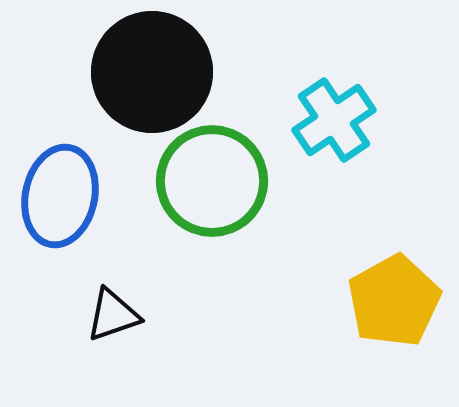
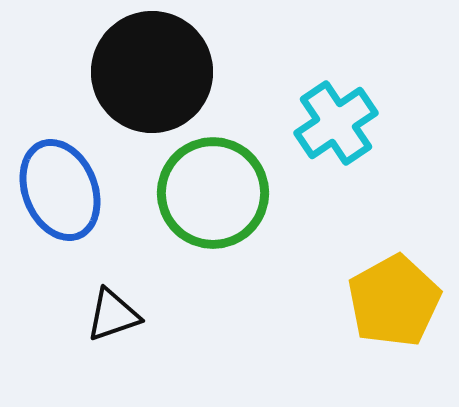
cyan cross: moved 2 px right, 3 px down
green circle: moved 1 px right, 12 px down
blue ellipse: moved 6 px up; rotated 34 degrees counterclockwise
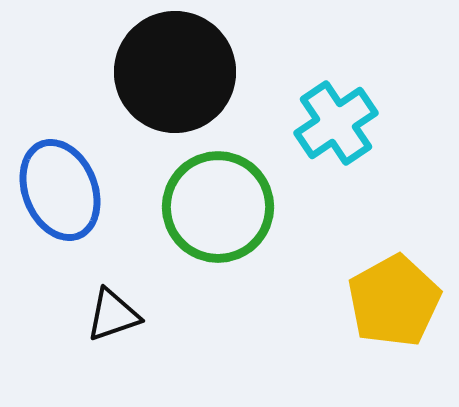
black circle: moved 23 px right
green circle: moved 5 px right, 14 px down
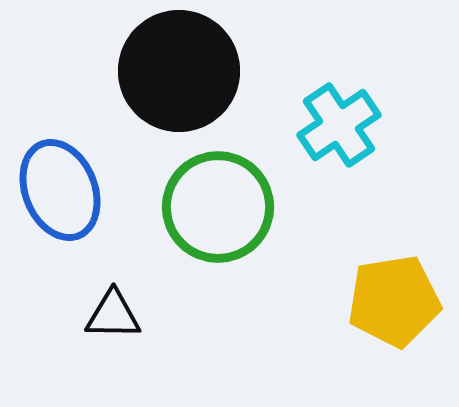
black circle: moved 4 px right, 1 px up
cyan cross: moved 3 px right, 2 px down
yellow pentagon: rotated 20 degrees clockwise
black triangle: rotated 20 degrees clockwise
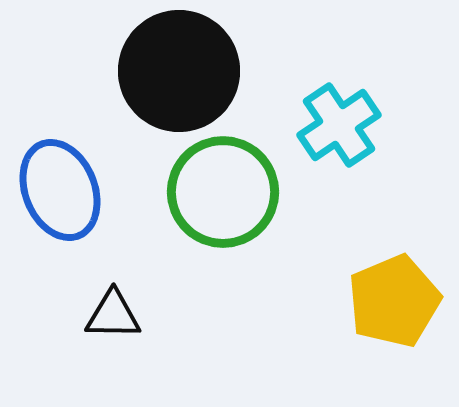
green circle: moved 5 px right, 15 px up
yellow pentagon: rotated 14 degrees counterclockwise
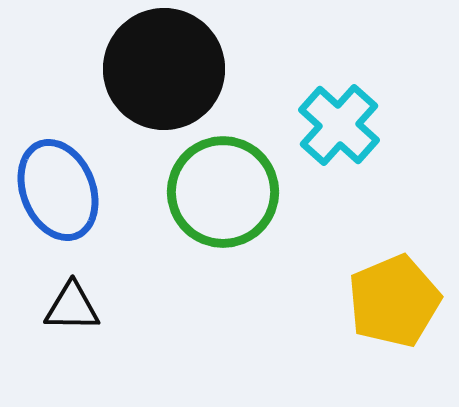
black circle: moved 15 px left, 2 px up
cyan cross: rotated 14 degrees counterclockwise
blue ellipse: moved 2 px left
black triangle: moved 41 px left, 8 px up
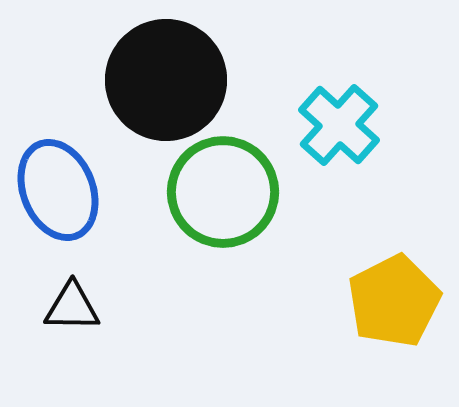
black circle: moved 2 px right, 11 px down
yellow pentagon: rotated 4 degrees counterclockwise
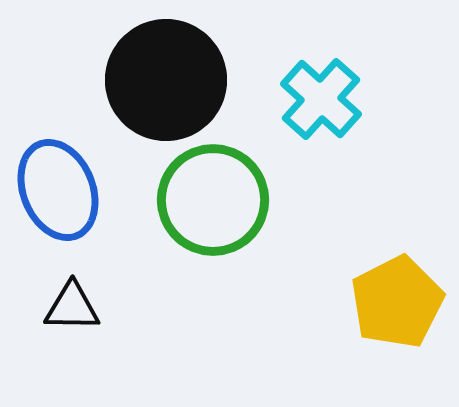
cyan cross: moved 18 px left, 26 px up
green circle: moved 10 px left, 8 px down
yellow pentagon: moved 3 px right, 1 px down
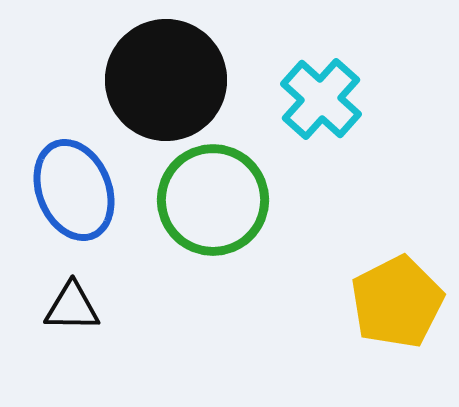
blue ellipse: moved 16 px right
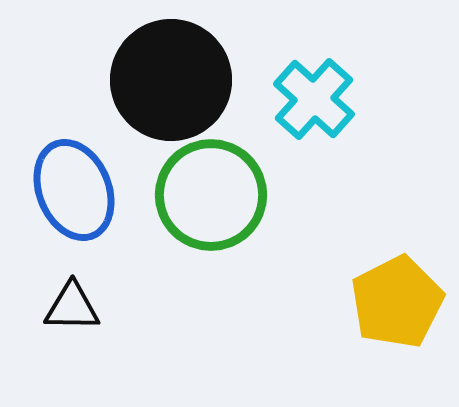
black circle: moved 5 px right
cyan cross: moved 7 px left
green circle: moved 2 px left, 5 px up
